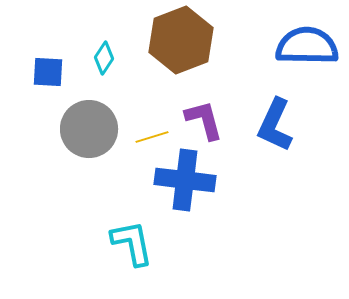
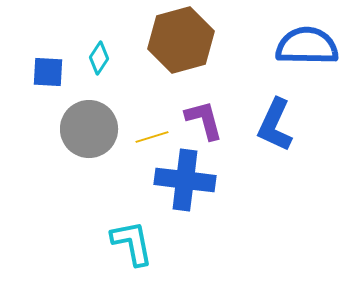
brown hexagon: rotated 6 degrees clockwise
cyan diamond: moved 5 px left
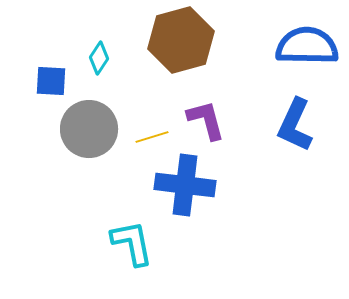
blue square: moved 3 px right, 9 px down
purple L-shape: moved 2 px right
blue L-shape: moved 20 px right
blue cross: moved 5 px down
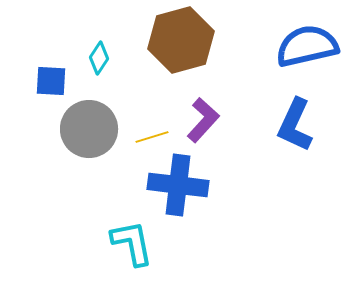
blue semicircle: rotated 14 degrees counterclockwise
purple L-shape: moved 3 px left; rotated 57 degrees clockwise
blue cross: moved 7 px left
